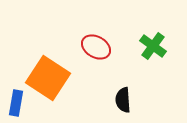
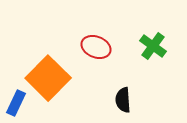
red ellipse: rotated 8 degrees counterclockwise
orange square: rotated 12 degrees clockwise
blue rectangle: rotated 15 degrees clockwise
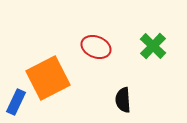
green cross: rotated 8 degrees clockwise
orange square: rotated 18 degrees clockwise
blue rectangle: moved 1 px up
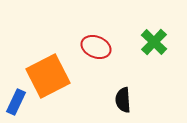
green cross: moved 1 px right, 4 px up
orange square: moved 2 px up
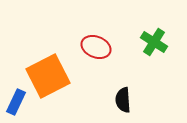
green cross: rotated 12 degrees counterclockwise
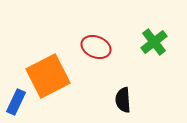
green cross: rotated 20 degrees clockwise
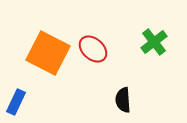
red ellipse: moved 3 px left, 2 px down; rotated 20 degrees clockwise
orange square: moved 23 px up; rotated 36 degrees counterclockwise
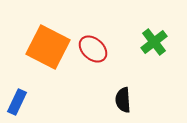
orange square: moved 6 px up
blue rectangle: moved 1 px right
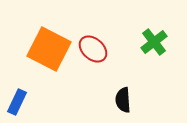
orange square: moved 1 px right, 2 px down
